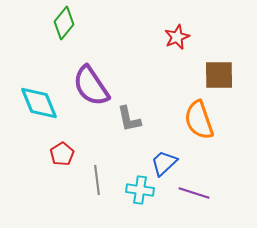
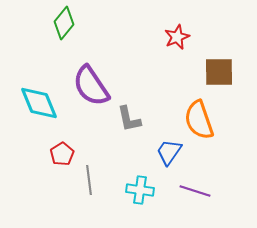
brown square: moved 3 px up
blue trapezoid: moved 5 px right, 11 px up; rotated 12 degrees counterclockwise
gray line: moved 8 px left
purple line: moved 1 px right, 2 px up
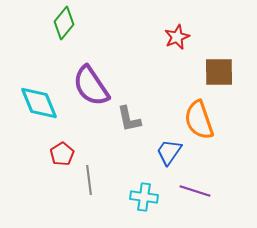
cyan cross: moved 4 px right, 7 px down
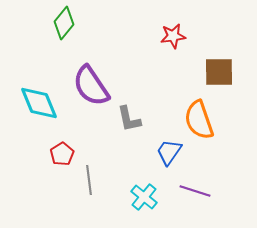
red star: moved 4 px left, 1 px up; rotated 15 degrees clockwise
cyan cross: rotated 32 degrees clockwise
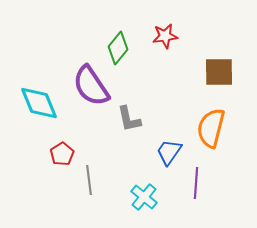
green diamond: moved 54 px right, 25 px down
red star: moved 8 px left
orange semicircle: moved 12 px right, 8 px down; rotated 33 degrees clockwise
purple line: moved 1 px right, 8 px up; rotated 76 degrees clockwise
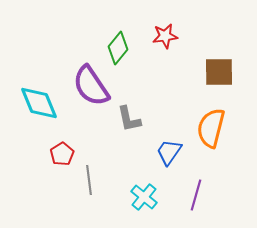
purple line: moved 12 px down; rotated 12 degrees clockwise
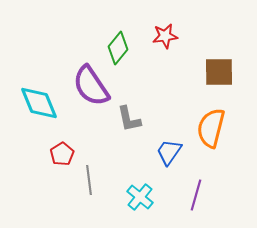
cyan cross: moved 4 px left
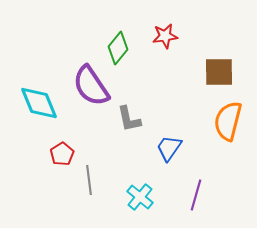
orange semicircle: moved 17 px right, 7 px up
blue trapezoid: moved 4 px up
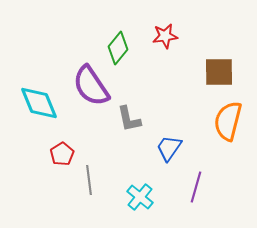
purple line: moved 8 px up
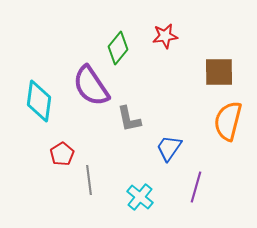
cyan diamond: moved 2 px up; rotated 30 degrees clockwise
